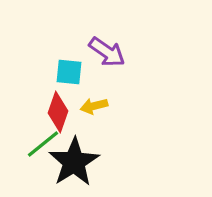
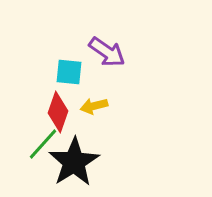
green line: rotated 9 degrees counterclockwise
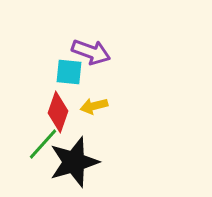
purple arrow: moved 16 px left; rotated 15 degrees counterclockwise
black star: rotated 15 degrees clockwise
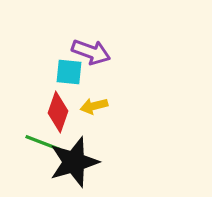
green line: moved 1 px up; rotated 69 degrees clockwise
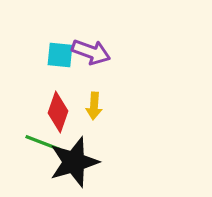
cyan square: moved 9 px left, 17 px up
yellow arrow: rotated 72 degrees counterclockwise
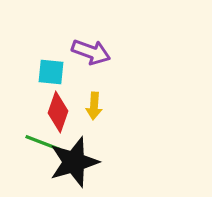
cyan square: moved 9 px left, 17 px down
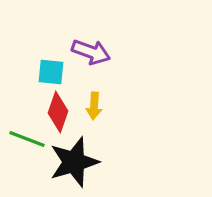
green line: moved 16 px left, 4 px up
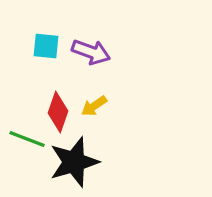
cyan square: moved 5 px left, 26 px up
yellow arrow: rotated 52 degrees clockwise
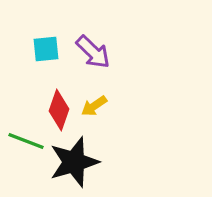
cyan square: moved 3 px down; rotated 12 degrees counterclockwise
purple arrow: moved 2 px right; rotated 24 degrees clockwise
red diamond: moved 1 px right, 2 px up
green line: moved 1 px left, 2 px down
